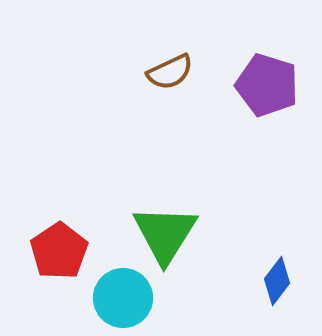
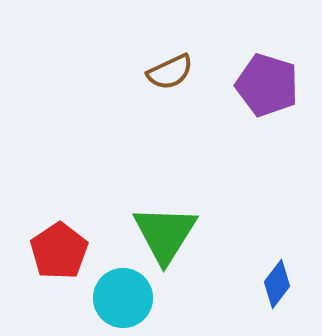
blue diamond: moved 3 px down
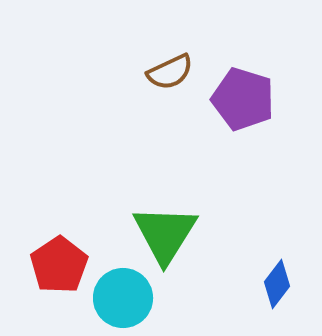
purple pentagon: moved 24 px left, 14 px down
red pentagon: moved 14 px down
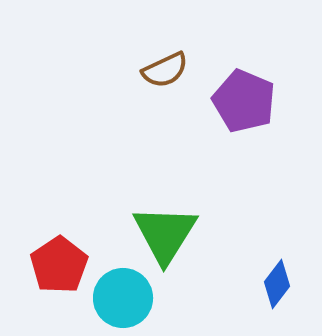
brown semicircle: moved 5 px left, 2 px up
purple pentagon: moved 1 px right, 2 px down; rotated 6 degrees clockwise
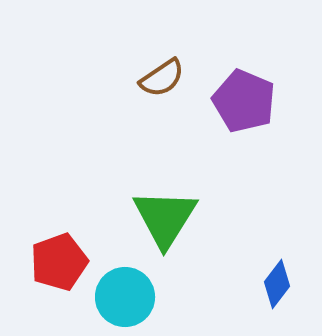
brown semicircle: moved 3 px left, 8 px down; rotated 9 degrees counterclockwise
green triangle: moved 16 px up
red pentagon: moved 3 px up; rotated 14 degrees clockwise
cyan circle: moved 2 px right, 1 px up
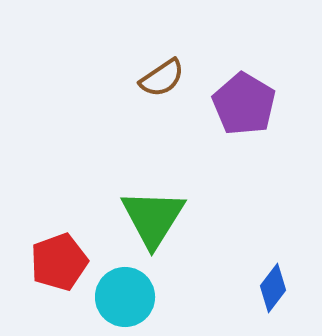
purple pentagon: moved 3 px down; rotated 8 degrees clockwise
green triangle: moved 12 px left
blue diamond: moved 4 px left, 4 px down
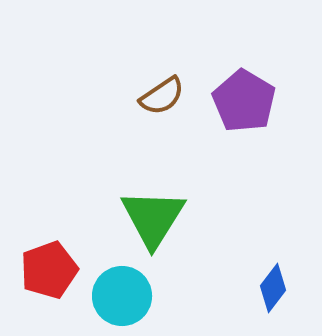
brown semicircle: moved 18 px down
purple pentagon: moved 3 px up
red pentagon: moved 10 px left, 8 px down
cyan circle: moved 3 px left, 1 px up
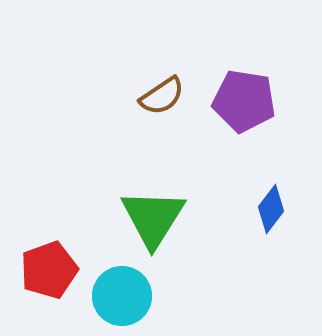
purple pentagon: rotated 22 degrees counterclockwise
blue diamond: moved 2 px left, 79 px up
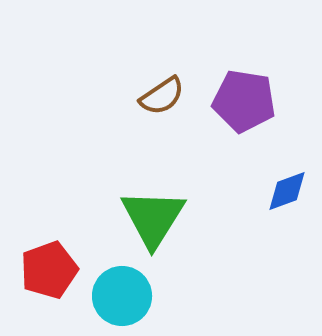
blue diamond: moved 16 px right, 18 px up; rotated 33 degrees clockwise
